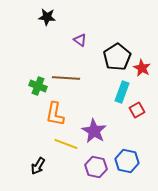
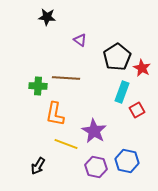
green cross: rotated 18 degrees counterclockwise
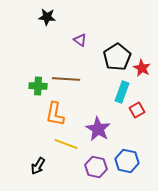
brown line: moved 1 px down
purple star: moved 4 px right, 2 px up
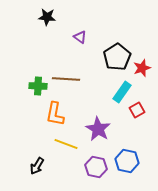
purple triangle: moved 3 px up
red star: rotated 24 degrees clockwise
cyan rectangle: rotated 15 degrees clockwise
black arrow: moved 1 px left
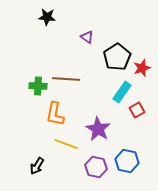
purple triangle: moved 7 px right
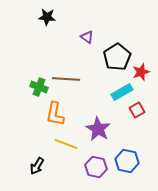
red star: moved 1 px left, 4 px down
green cross: moved 1 px right, 1 px down; rotated 18 degrees clockwise
cyan rectangle: rotated 25 degrees clockwise
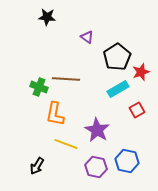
cyan rectangle: moved 4 px left, 3 px up
purple star: moved 1 px left, 1 px down
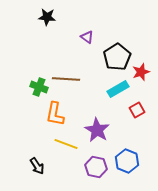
blue hexagon: rotated 10 degrees clockwise
black arrow: rotated 66 degrees counterclockwise
